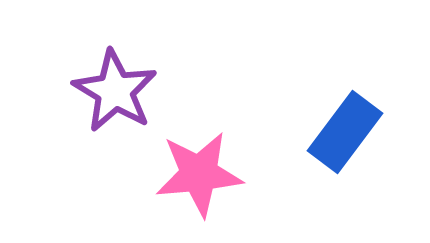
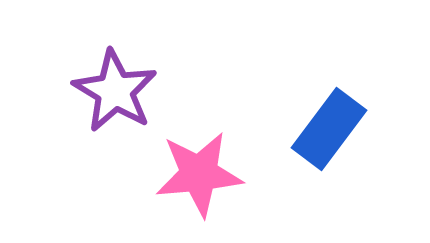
blue rectangle: moved 16 px left, 3 px up
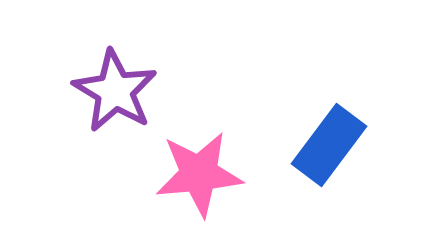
blue rectangle: moved 16 px down
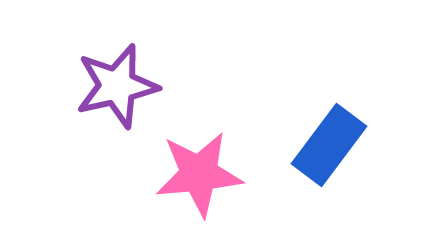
purple star: moved 2 px right, 5 px up; rotated 28 degrees clockwise
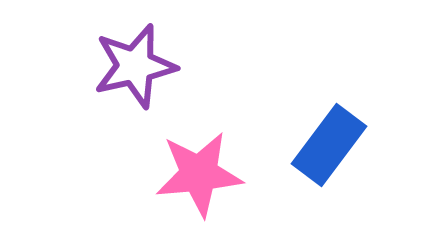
purple star: moved 18 px right, 20 px up
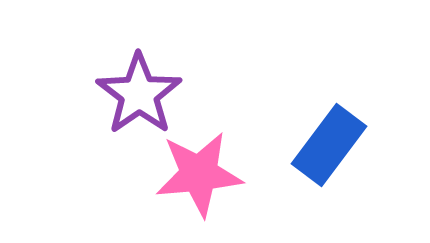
purple star: moved 4 px right, 28 px down; rotated 22 degrees counterclockwise
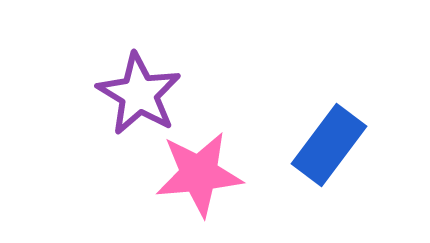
purple star: rotated 6 degrees counterclockwise
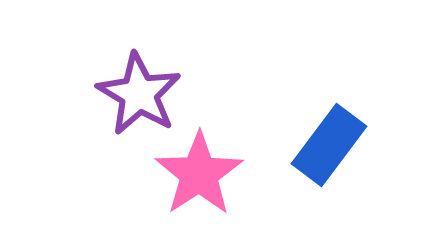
pink star: rotated 28 degrees counterclockwise
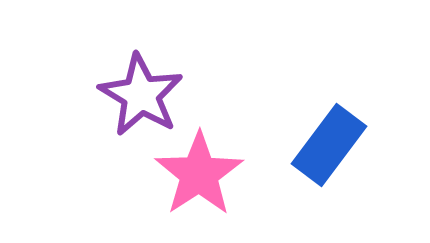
purple star: moved 2 px right, 1 px down
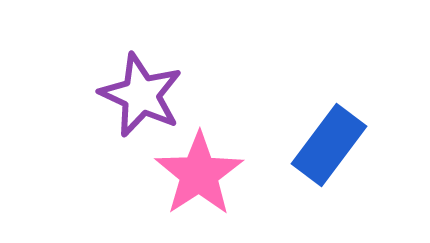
purple star: rotated 6 degrees counterclockwise
